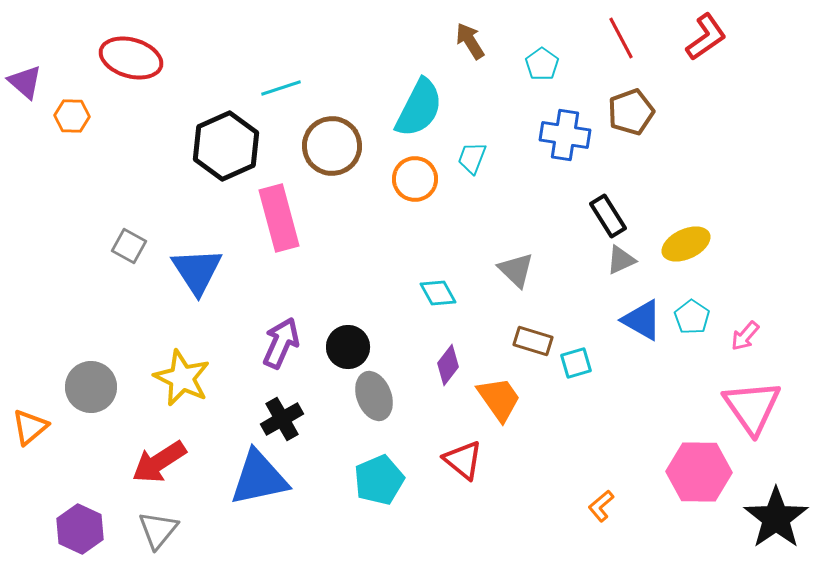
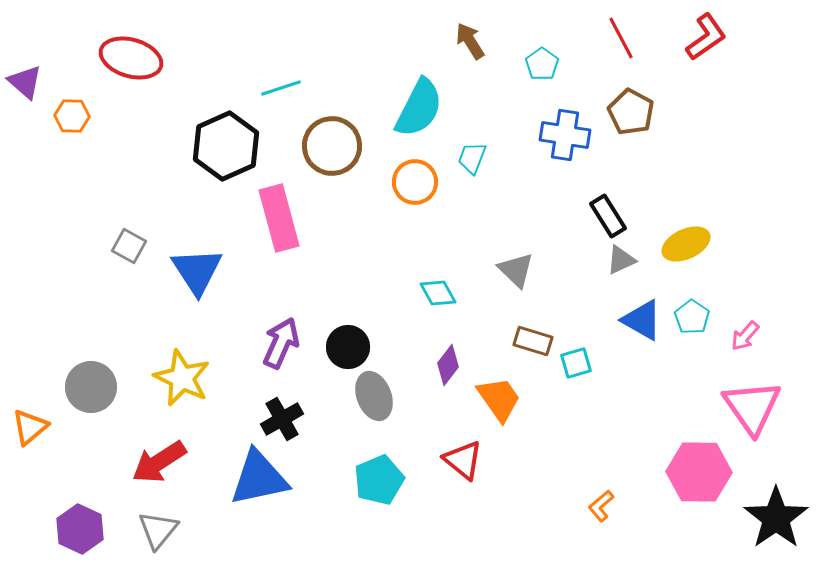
brown pentagon at (631, 112): rotated 24 degrees counterclockwise
orange circle at (415, 179): moved 3 px down
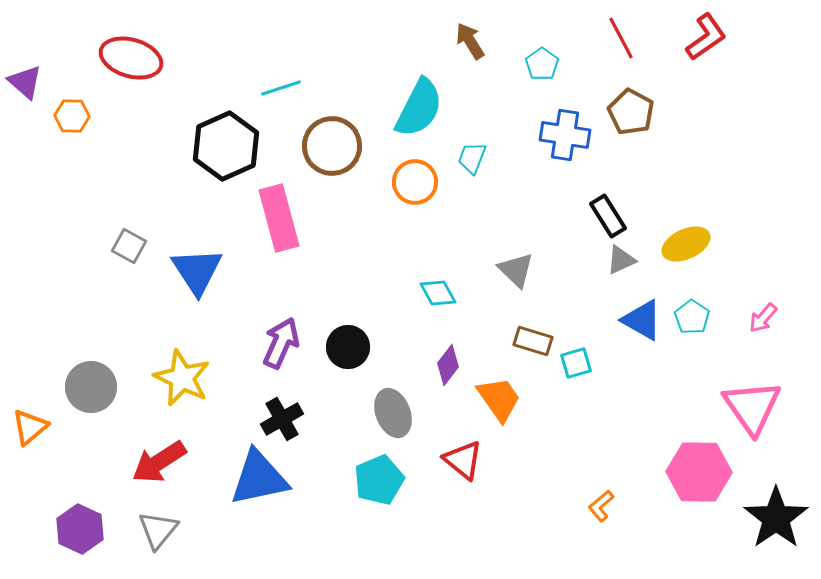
pink arrow at (745, 336): moved 18 px right, 18 px up
gray ellipse at (374, 396): moved 19 px right, 17 px down
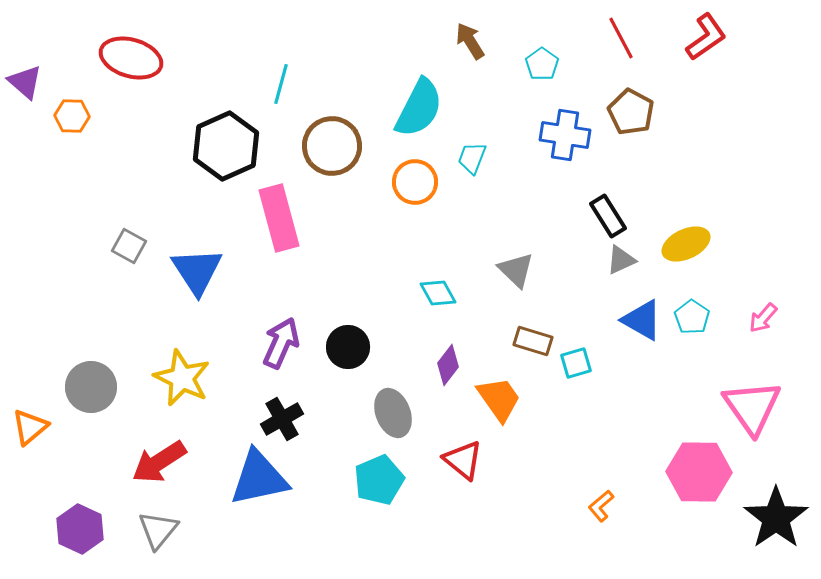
cyan line at (281, 88): moved 4 px up; rotated 57 degrees counterclockwise
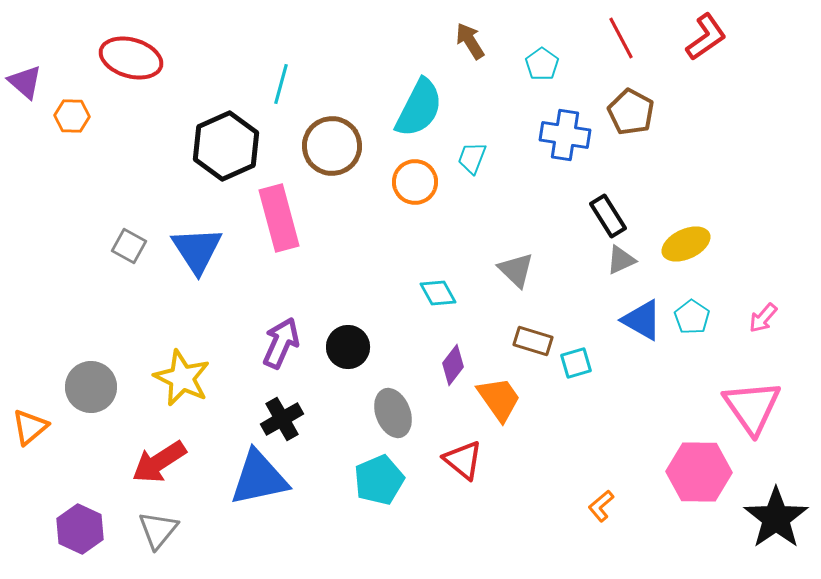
blue triangle at (197, 271): moved 21 px up
purple diamond at (448, 365): moved 5 px right
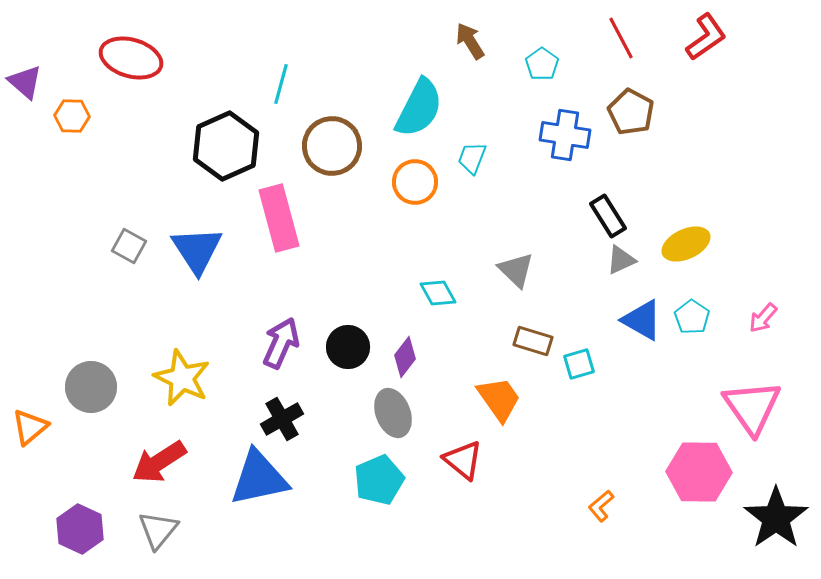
cyan square at (576, 363): moved 3 px right, 1 px down
purple diamond at (453, 365): moved 48 px left, 8 px up
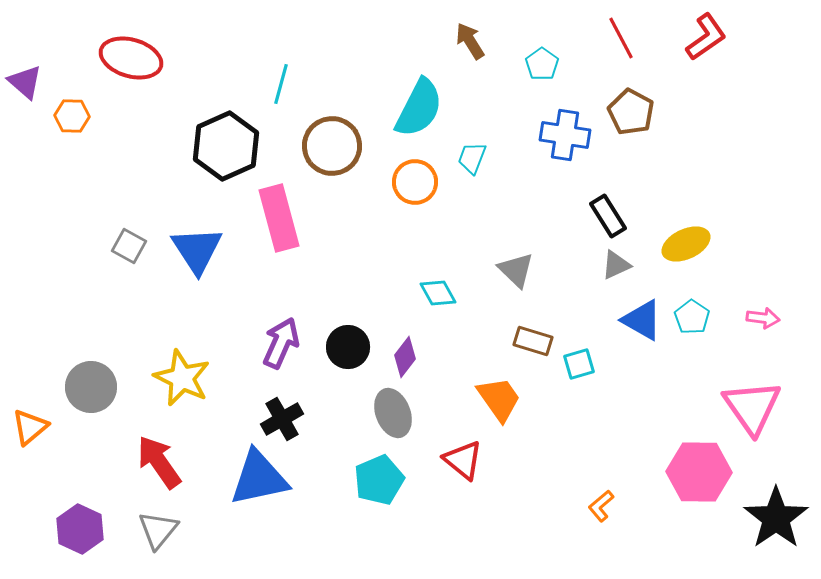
gray triangle at (621, 260): moved 5 px left, 5 px down
pink arrow at (763, 318): rotated 124 degrees counterclockwise
red arrow at (159, 462): rotated 88 degrees clockwise
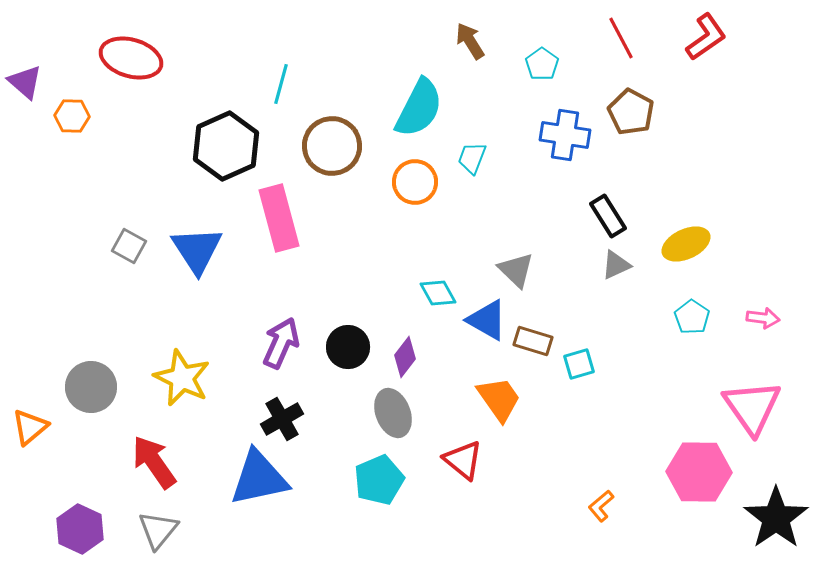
blue triangle at (642, 320): moved 155 px left
red arrow at (159, 462): moved 5 px left
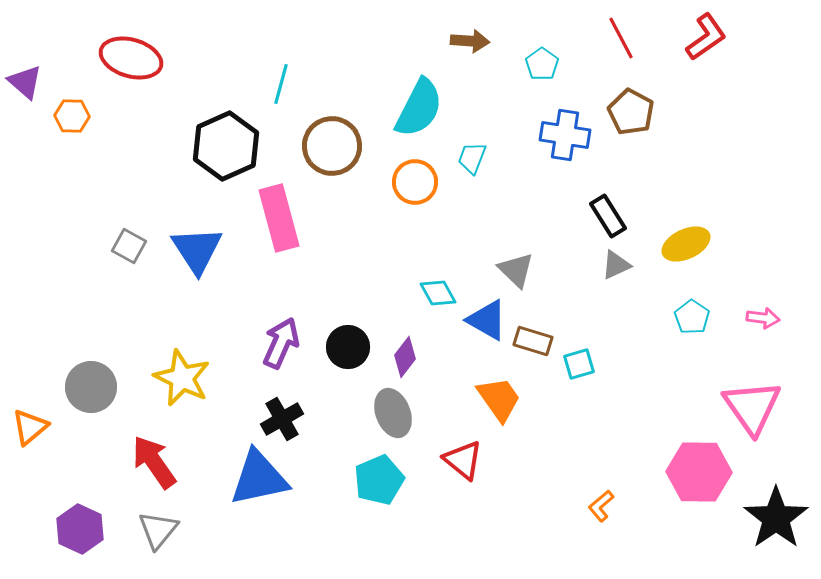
brown arrow at (470, 41): rotated 126 degrees clockwise
